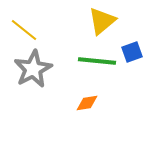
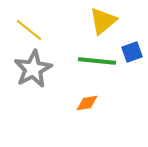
yellow triangle: moved 1 px right
yellow line: moved 5 px right
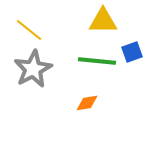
yellow triangle: rotated 40 degrees clockwise
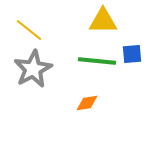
blue square: moved 2 px down; rotated 15 degrees clockwise
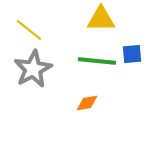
yellow triangle: moved 2 px left, 2 px up
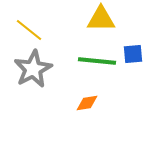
blue square: moved 1 px right
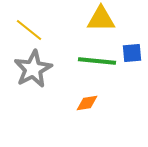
blue square: moved 1 px left, 1 px up
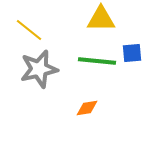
gray star: moved 6 px right; rotated 15 degrees clockwise
orange diamond: moved 5 px down
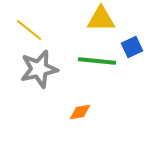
blue square: moved 6 px up; rotated 20 degrees counterclockwise
orange diamond: moved 7 px left, 4 px down
